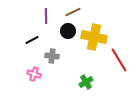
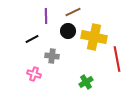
black line: moved 1 px up
red line: moved 2 px left, 1 px up; rotated 20 degrees clockwise
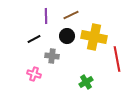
brown line: moved 2 px left, 3 px down
black circle: moved 1 px left, 5 px down
black line: moved 2 px right
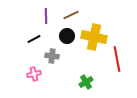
pink cross: rotated 32 degrees counterclockwise
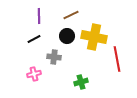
purple line: moved 7 px left
gray cross: moved 2 px right, 1 px down
green cross: moved 5 px left; rotated 16 degrees clockwise
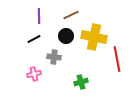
black circle: moved 1 px left
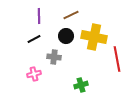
green cross: moved 3 px down
